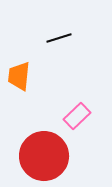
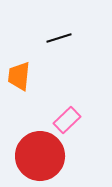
pink rectangle: moved 10 px left, 4 px down
red circle: moved 4 px left
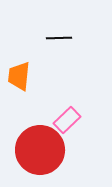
black line: rotated 15 degrees clockwise
red circle: moved 6 px up
